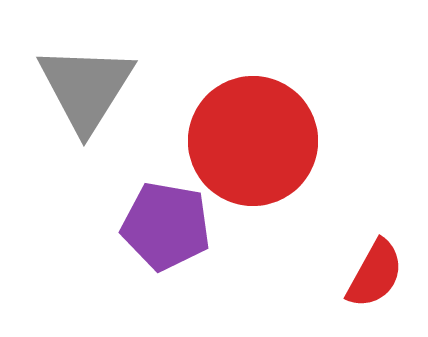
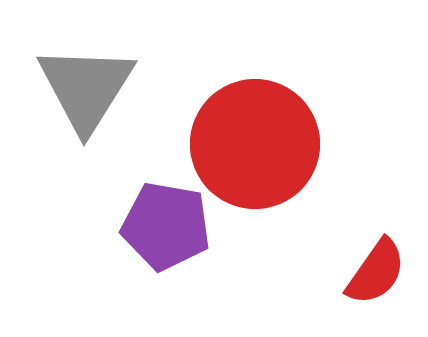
red circle: moved 2 px right, 3 px down
red semicircle: moved 1 px right, 2 px up; rotated 6 degrees clockwise
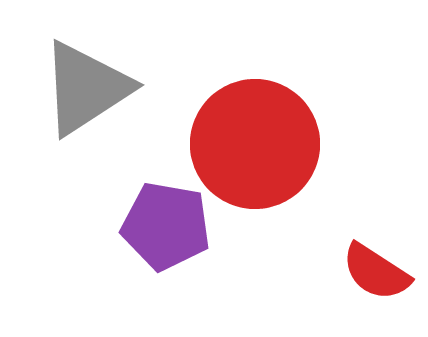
gray triangle: rotated 25 degrees clockwise
red semicircle: rotated 88 degrees clockwise
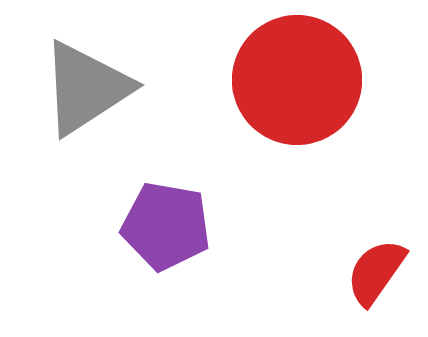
red circle: moved 42 px right, 64 px up
red semicircle: rotated 92 degrees clockwise
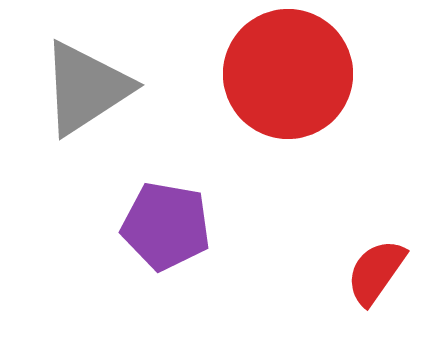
red circle: moved 9 px left, 6 px up
